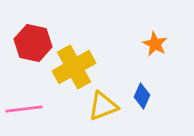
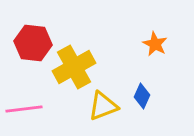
red hexagon: rotated 6 degrees counterclockwise
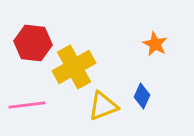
pink line: moved 3 px right, 4 px up
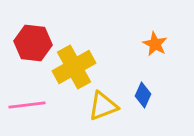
blue diamond: moved 1 px right, 1 px up
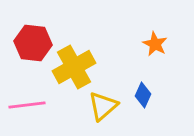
yellow triangle: rotated 20 degrees counterclockwise
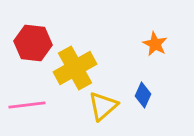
yellow cross: moved 1 px right, 1 px down
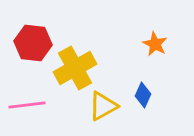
yellow triangle: rotated 12 degrees clockwise
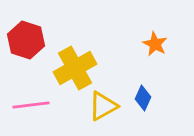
red hexagon: moved 7 px left, 3 px up; rotated 12 degrees clockwise
blue diamond: moved 3 px down
pink line: moved 4 px right
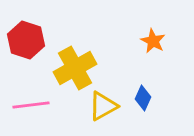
orange star: moved 2 px left, 3 px up
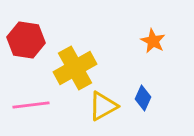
red hexagon: rotated 9 degrees counterclockwise
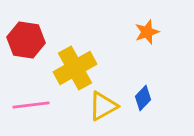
orange star: moved 6 px left, 9 px up; rotated 25 degrees clockwise
blue diamond: rotated 20 degrees clockwise
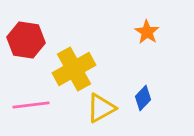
orange star: rotated 20 degrees counterclockwise
yellow cross: moved 1 px left, 1 px down
yellow triangle: moved 2 px left, 2 px down
